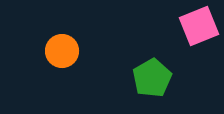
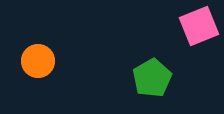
orange circle: moved 24 px left, 10 px down
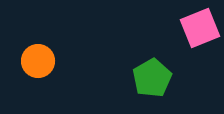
pink square: moved 1 px right, 2 px down
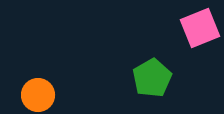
orange circle: moved 34 px down
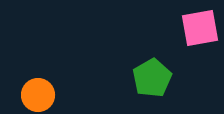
pink square: rotated 12 degrees clockwise
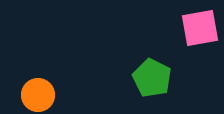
green pentagon: rotated 15 degrees counterclockwise
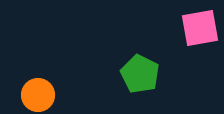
green pentagon: moved 12 px left, 4 px up
